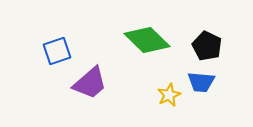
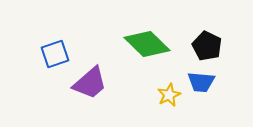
green diamond: moved 4 px down
blue square: moved 2 px left, 3 px down
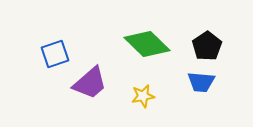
black pentagon: rotated 12 degrees clockwise
yellow star: moved 26 px left, 1 px down; rotated 15 degrees clockwise
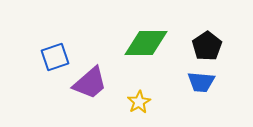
green diamond: moved 1 px left, 1 px up; rotated 45 degrees counterclockwise
blue square: moved 3 px down
yellow star: moved 4 px left, 6 px down; rotated 20 degrees counterclockwise
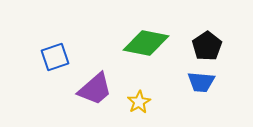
green diamond: rotated 12 degrees clockwise
purple trapezoid: moved 5 px right, 6 px down
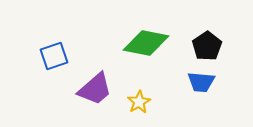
blue square: moved 1 px left, 1 px up
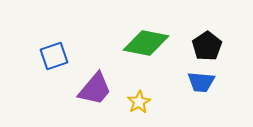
purple trapezoid: rotated 9 degrees counterclockwise
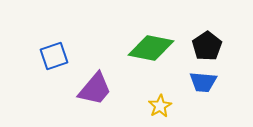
green diamond: moved 5 px right, 5 px down
blue trapezoid: moved 2 px right
yellow star: moved 21 px right, 4 px down
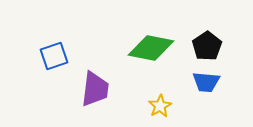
blue trapezoid: moved 3 px right
purple trapezoid: rotated 33 degrees counterclockwise
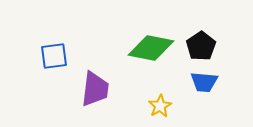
black pentagon: moved 6 px left
blue square: rotated 12 degrees clockwise
blue trapezoid: moved 2 px left
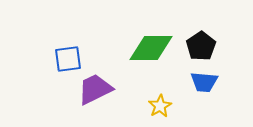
green diamond: rotated 12 degrees counterclockwise
blue square: moved 14 px right, 3 px down
purple trapezoid: rotated 123 degrees counterclockwise
